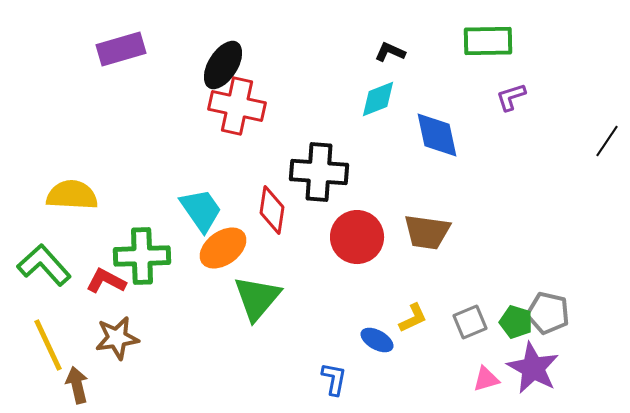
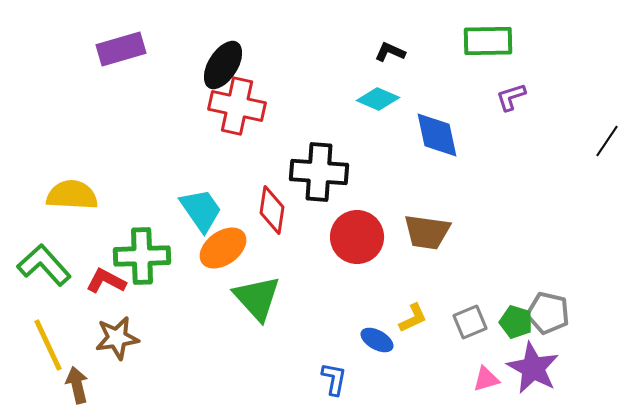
cyan diamond: rotated 45 degrees clockwise
green triangle: rotated 22 degrees counterclockwise
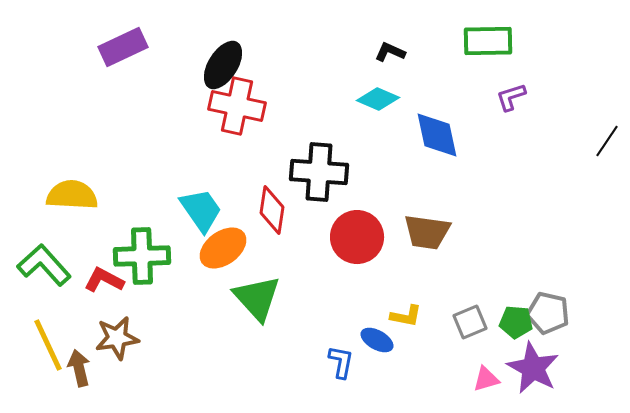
purple rectangle: moved 2 px right, 2 px up; rotated 9 degrees counterclockwise
red L-shape: moved 2 px left, 1 px up
yellow L-shape: moved 7 px left, 2 px up; rotated 36 degrees clockwise
green pentagon: rotated 12 degrees counterclockwise
blue L-shape: moved 7 px right, 17 px up
brown arrow: moved 2 px right, 17 px up
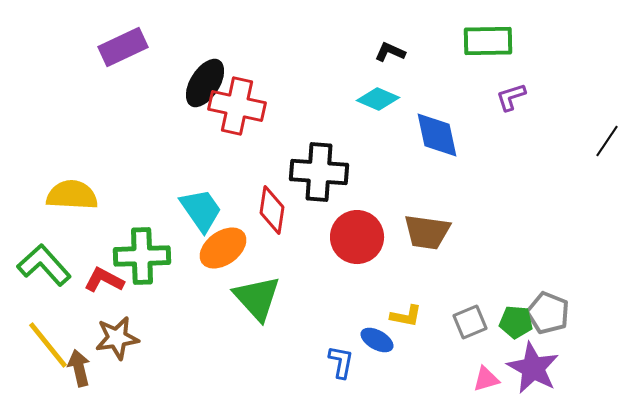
black ellipse: moved 18 px left, 18 px down
gray pentagon: rotated 9 degrees clockwise
yellow line: rotated 14 degrees counterclockwise
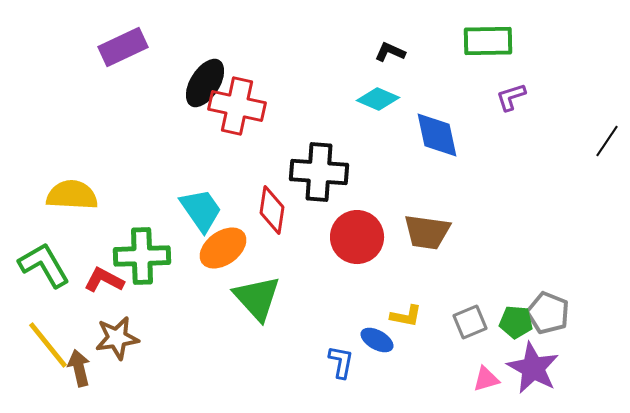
green L-shape: rotated 12 degrees clockwise
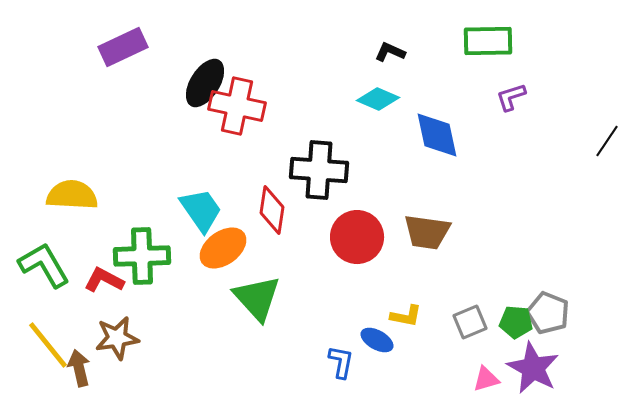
black cross: moved 2 px up
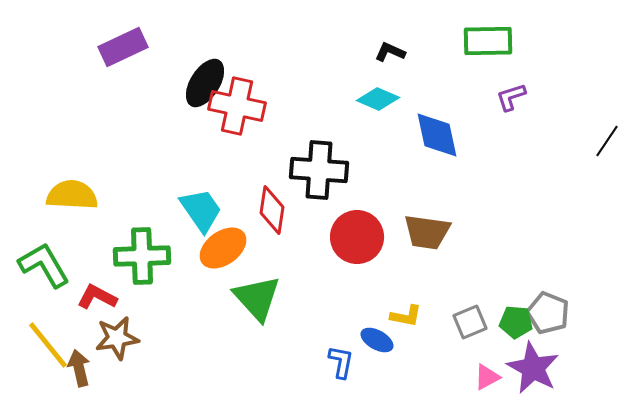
red L-shape: moved 7 px left, 17 px down
pink triangle: moved 1 px right, 2 px up; rotated 12 degrees counterclockwise
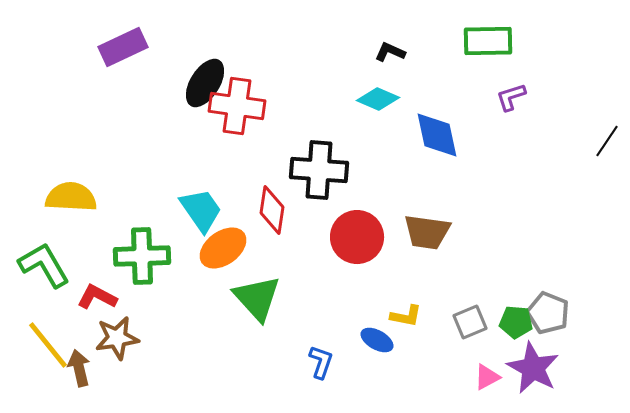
red cross: rotated 4 degrees counterclockwise
yellow semicircle: moved 1 px left, 2 px down
blue L-shape: moved 20 px left; rotated 8 degrees clockwise
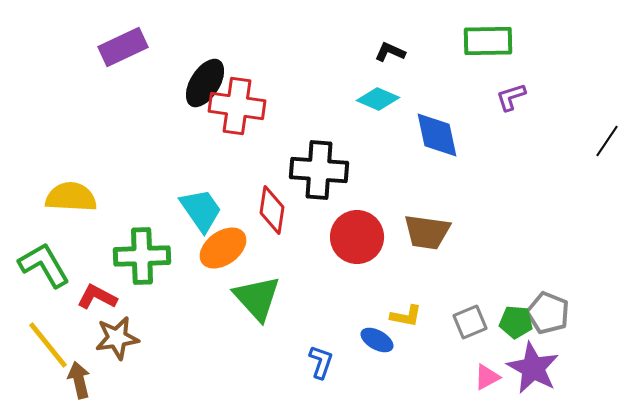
brown arrow: moved 12 px down
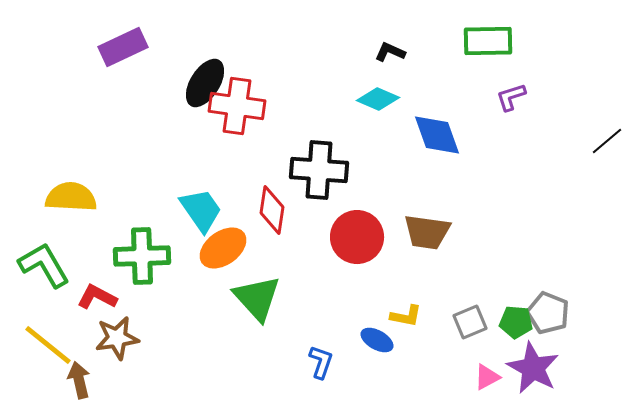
blue diamond: rotated 8 degrees counterclockwise
black line: rotated 16 degrees clockwise
yellow line: rotated 12 degrees counterclockwise
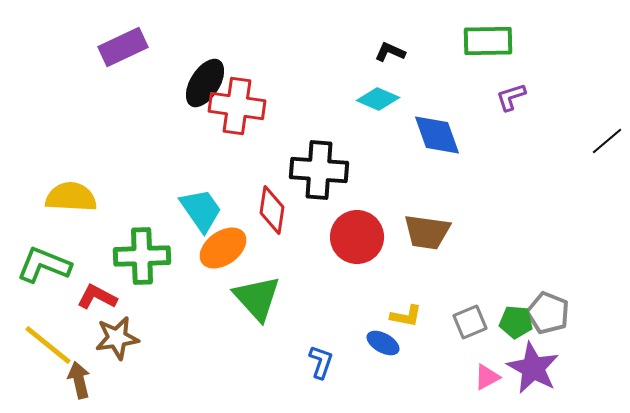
green L-shape: rotated 38 degrees counterclockwise
blue ellipse: moved 6 px right, 3 px down
